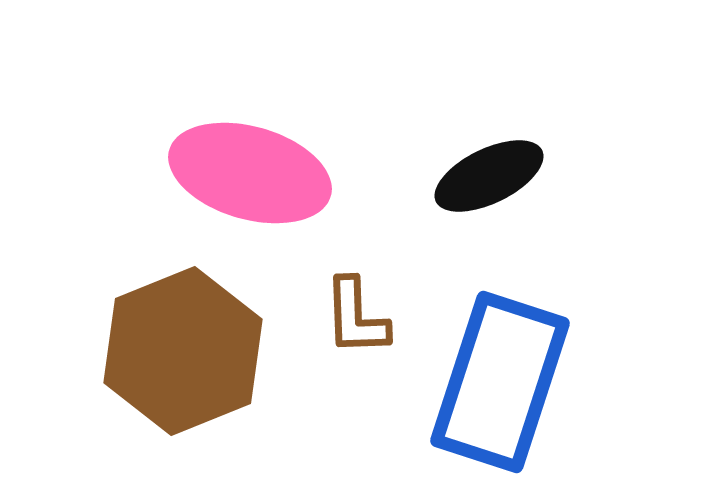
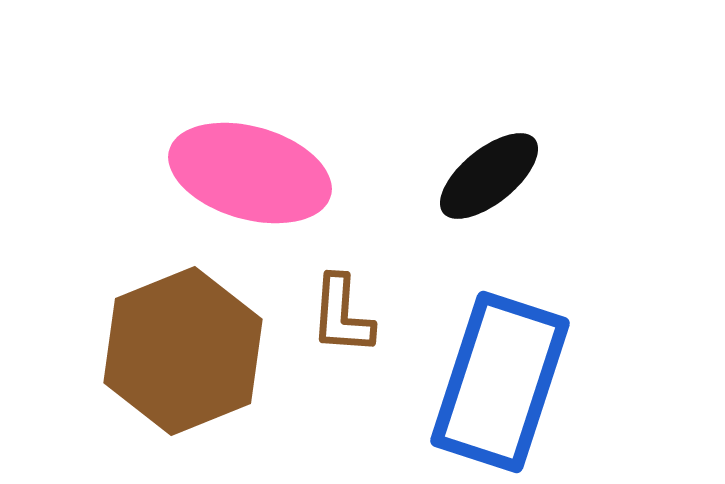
black ellipse: rotated 13 degrees counterclockwise
brown L-shape: moved 14 px left, 2 px up; rotated 6 degrees clockwise
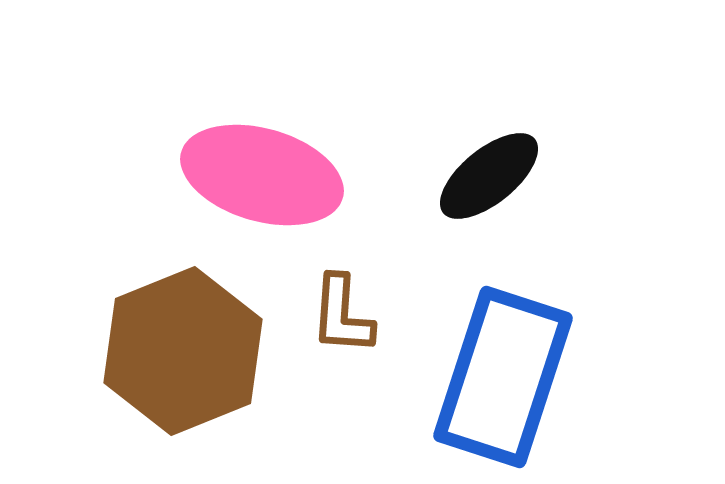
pink ellipse: moved 12 px right, 2 px down
blue rectangle: moved 3 px right, 5 px up
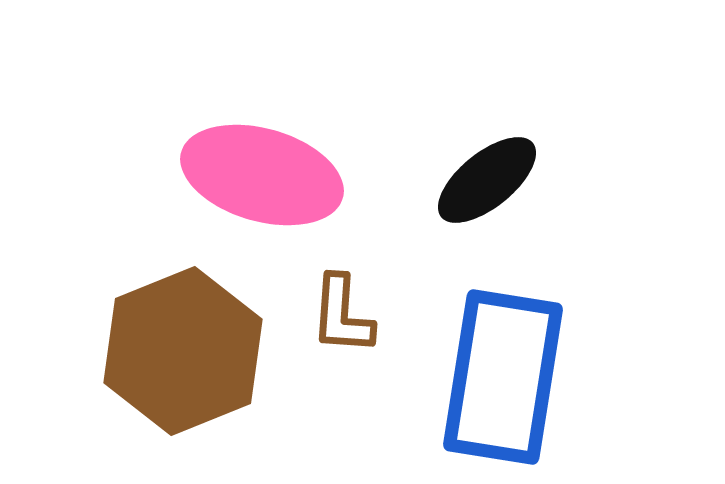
black ellipse: moved 2 px left, 4 px down
blue rectangle: rotated 9 degrees counterclockwise
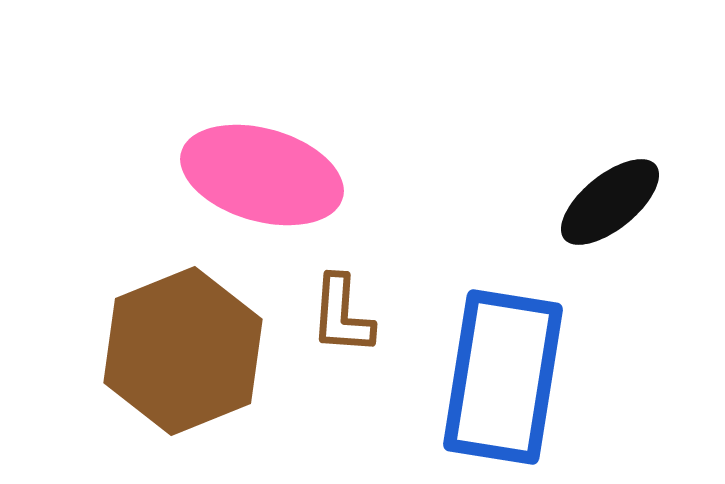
black ellipse: moved 123 px right, 22 px down
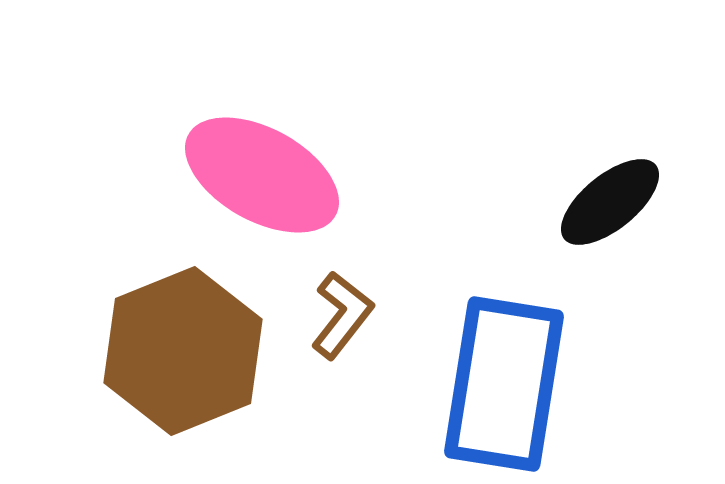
pink ellipse: rotated 13 degrees clockwise
brown L-shape: rotated 146 degrees counterclockwise
blue rectangle: moved 1 px right, 7 px down
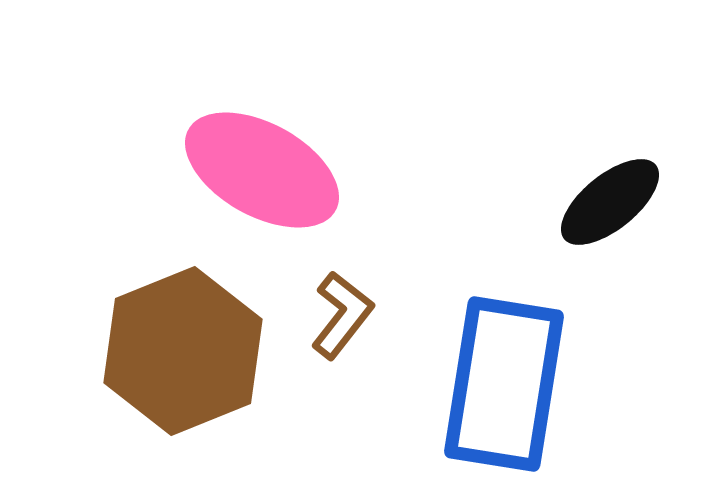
pink ellipse: moved 5 px up
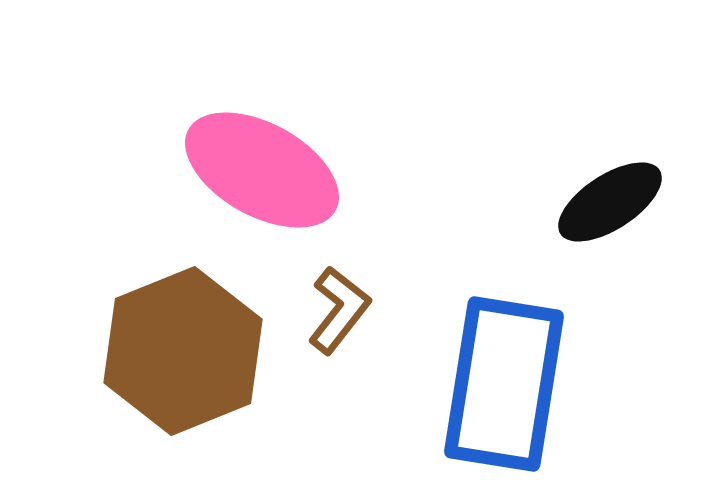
black ellipse: rotated 6 degrees clockwise
brown L-shape: moved 3 px left, 5 px up
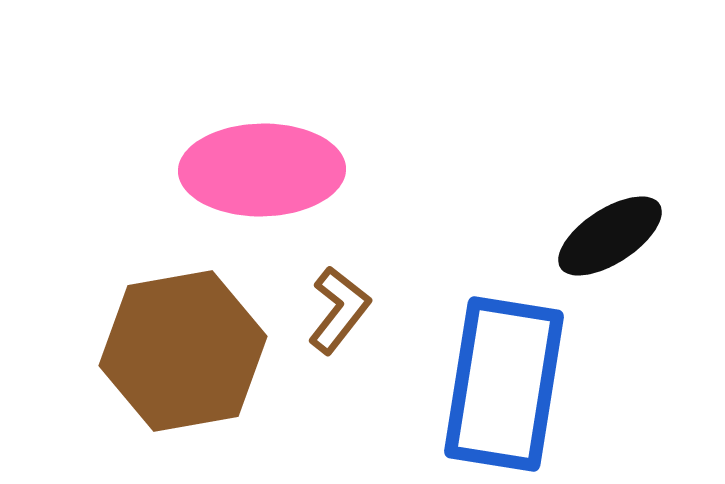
pink ellipse: rotated 30 degrees counterclockwise
black ellipse: moved 34 px down
brown hexagon: rotated 12 degrees clockwise
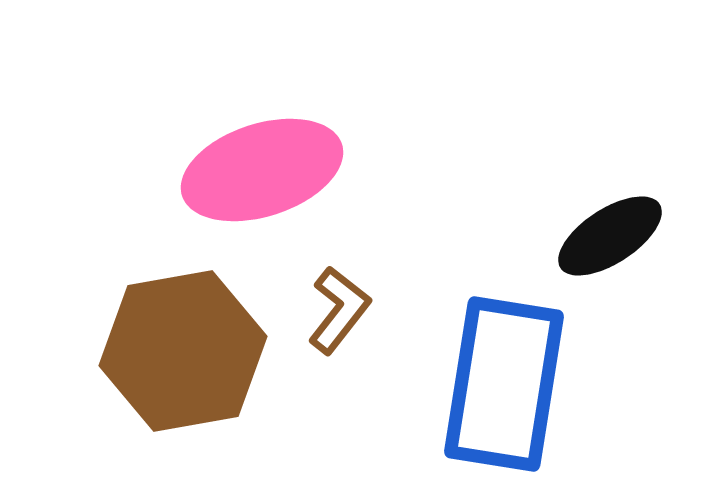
pink ellipse: rotated 17 degrees counterclockwise
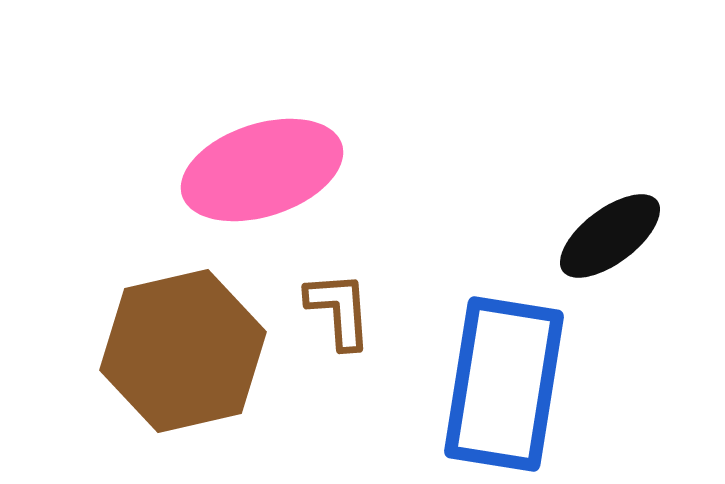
black ellipse: rotated 4 degrees counterclockwise
brown L-shape: rotated 42 degrees counterclockwise
brown hexagon: rotated 3 degrees counterclockwise
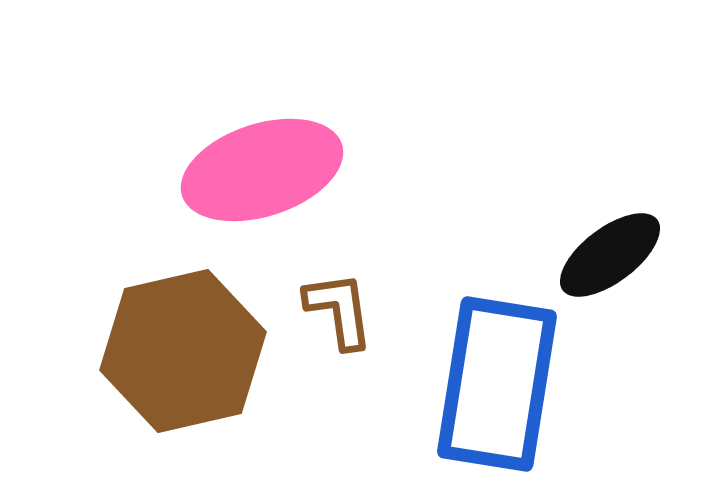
black ellipse: moved 19 px down
brown L-shape: rotated 4 degrees counterclockwise
blue rectangle: moved 7 px left
